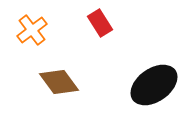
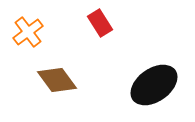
orange cross: moved 4 px left, 2 px down
brown diamond: moved 2 px left, 2 px up
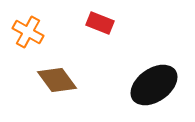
red rectangle: rotated 36 degrees counterclockwise
orange cross: rotated 24 degrees counterclockwise
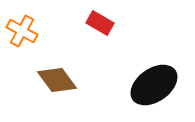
red rectangle: rotated 8 degrees clockwise
orange cross: moved 6 px left, 1 px up
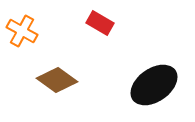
brown diamond: rotated 18 degrees counterclockwise
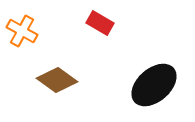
black ellipse: rotated 6 degrees counterclockwise
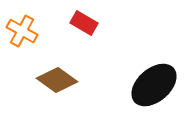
red rectangle: moved 16 px left
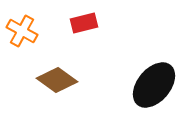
red rectangle: rotated 44 degrees counterclockwise
black ellipse: rotated 9 degrees counterclockwise
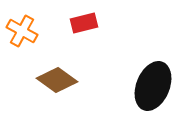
black ellipse: moved 1 px left, 1 px down; rotated 18 degrees counterclockwise
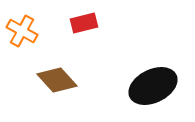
brown diamond: rotated 12 degrees clockwise
black ellipse: rotated 42 degrees clockwise
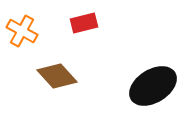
brown diamond: moved 4 px up
black ellipse: rotated 6 degrees counterclockwise
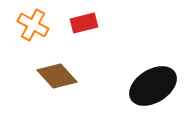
orange cross: moved 11 px right, 6 px up
